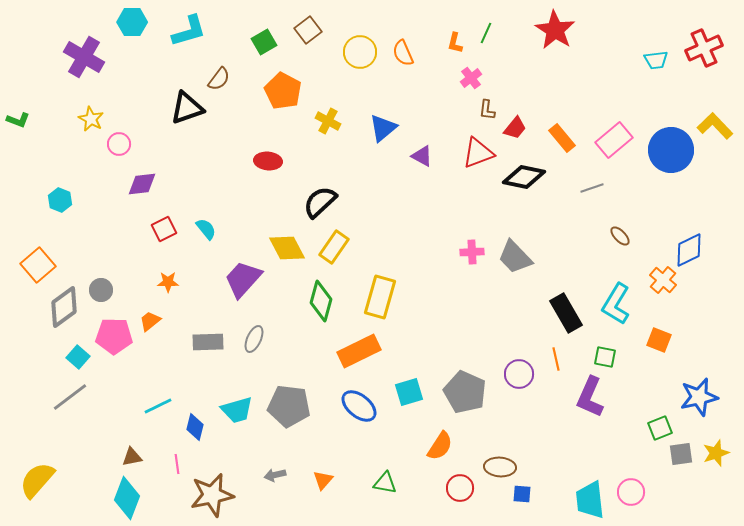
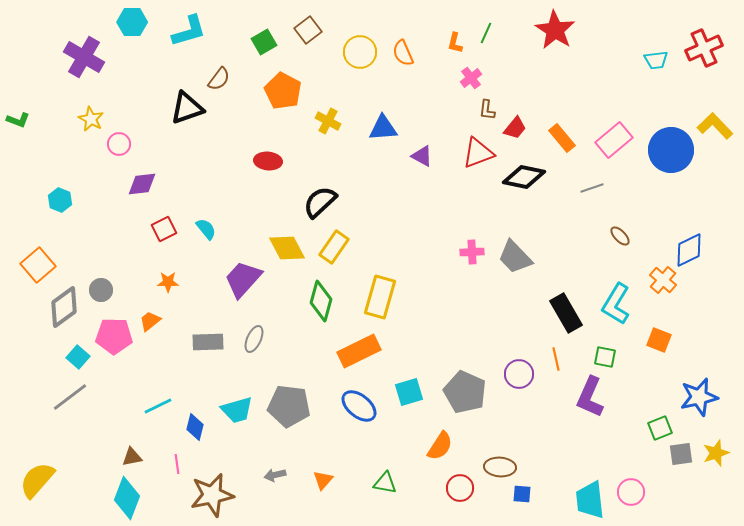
blue triangle at (383, 128): rotated 36 degrees clockwise
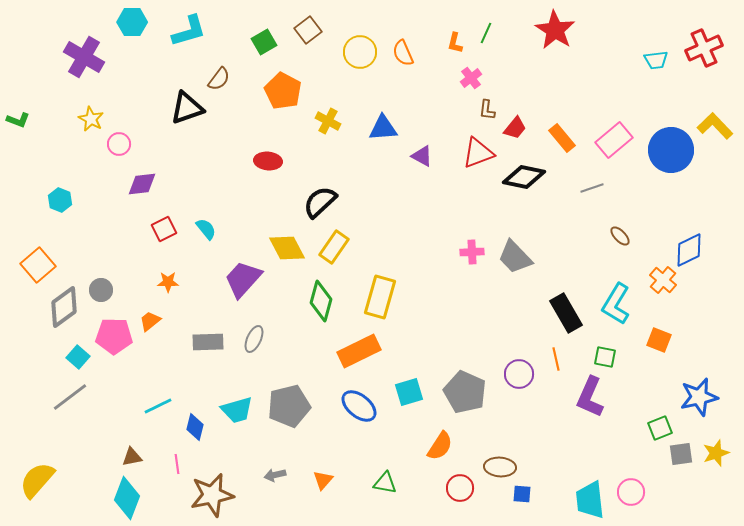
gray pentagon at (289, 406): rotated 21 degrees counterclockwise
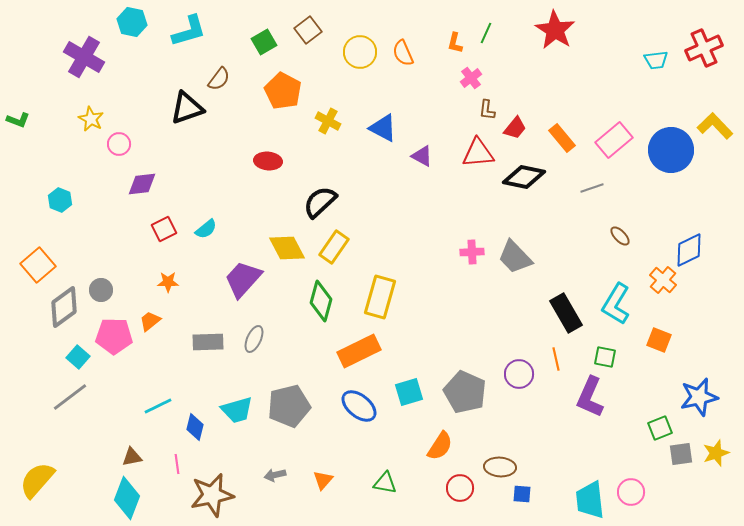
cyan hexagon at (132, 22): rotated 12 degrees clockwise
blue triangle at (383, 128): rotated 32 degrees clockwise
red triangle at (478, 153): rotated 16 degrees clockwise
cyan semicircle at (206, 229): rotated 90 degrees clockwise
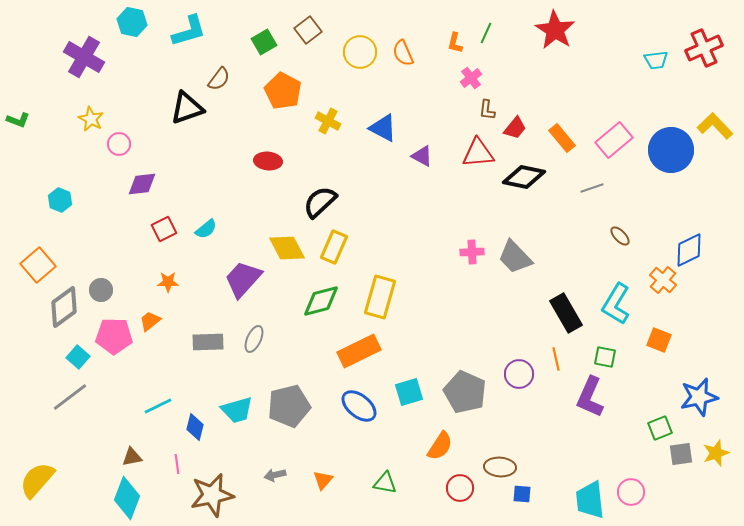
yellow rectangle at (334, 247): rotated 12 degrees counterclockwise
green diamond at (321, 301): rotated 60 degrees clockwise
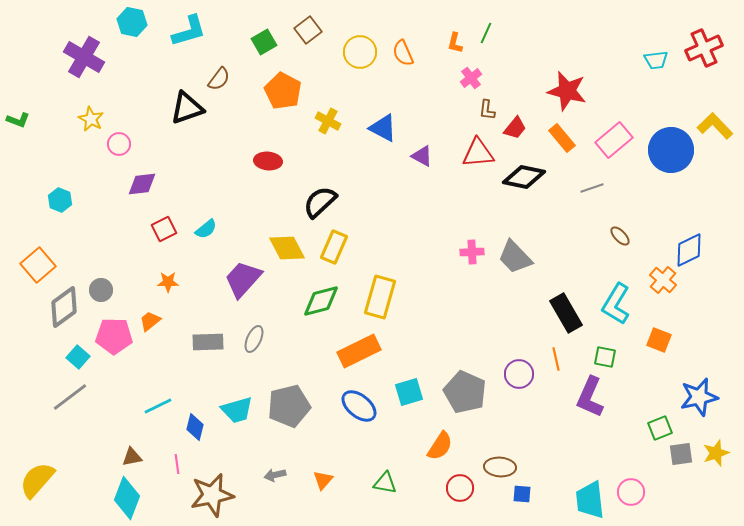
red star at (555, 30): moved 12 px right, 61 px down; rotated 18 degrees counterclockwise
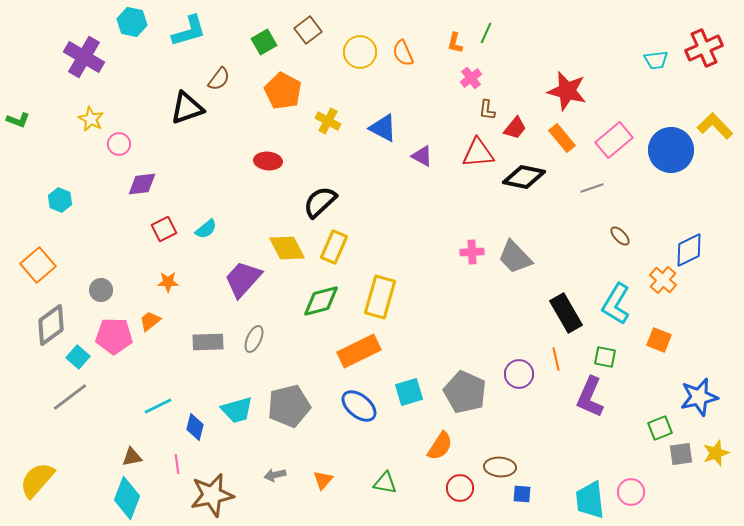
gray diamond at (64, 307): moved 13 px left, 18 px down
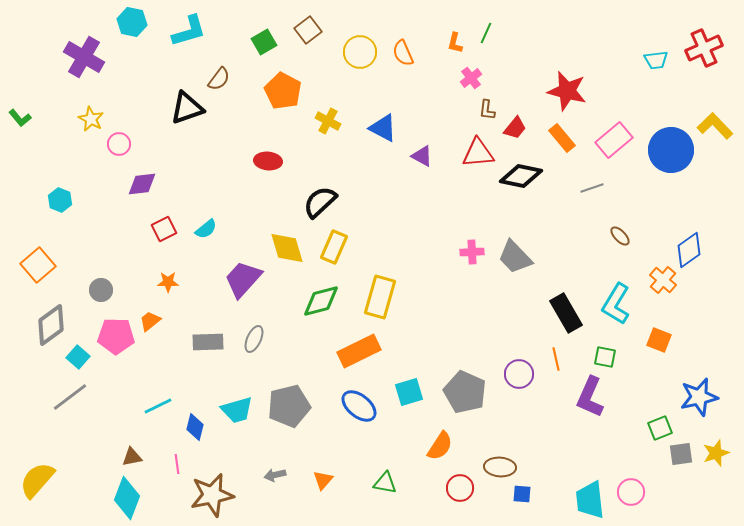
green L-shape at (18, 120): moved 2 px right, 2 px up; rotated 30 degrees clockwise
black diamond at (524, 177): moved 3 px left, 1 px up
yellow diamond at (287, 248): rotated 12 degrees clockwise
blue diamond at (689, 250): rotated 9 degrees counterclockwise
pink pentagon at (114, 336): moved 2 px right
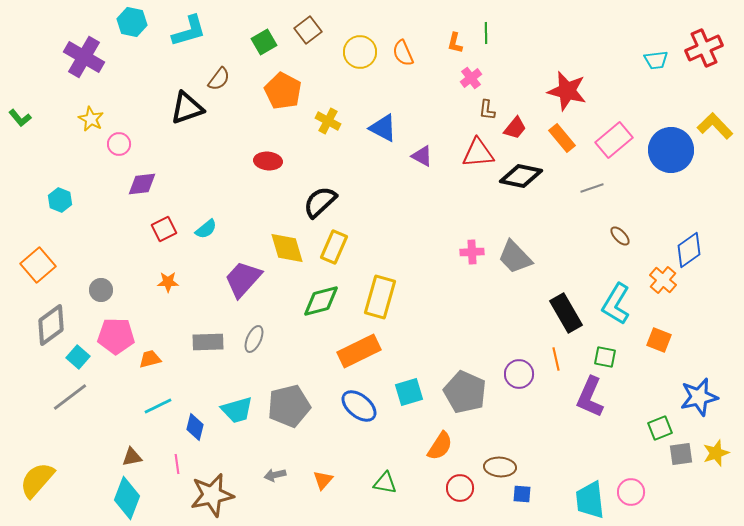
green line at (486, 33): rotated 25 degrees counterclockwise
orange trapezoid at (150, 321): moved 38 px down; rotated 25 degrees clockwise
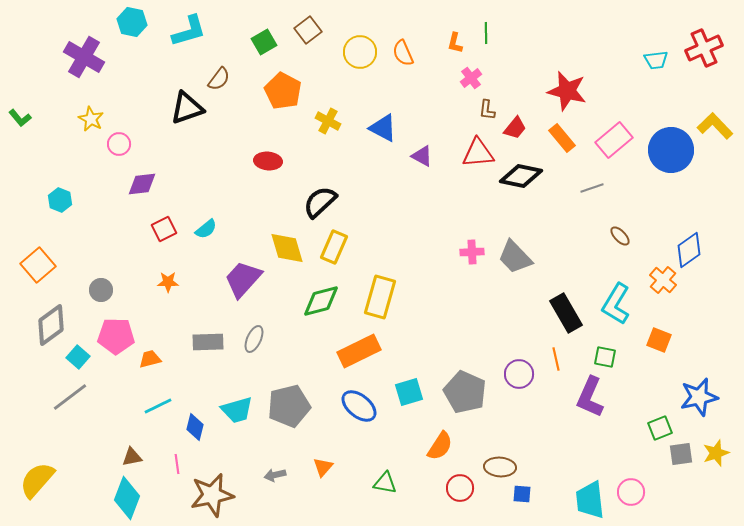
orange triangle at (323, 480): moved 13 px up
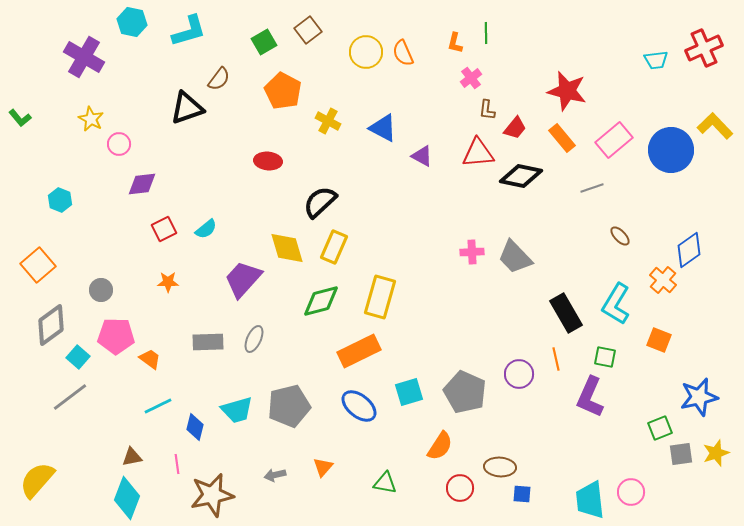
yellow circle at (360, 52): moved 6 px right
orange trapezoid at (150, 359): rotated 50 degrees clockwise
